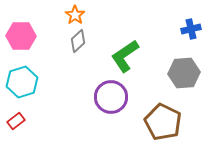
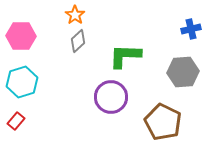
green L-shape: rotated 36 degrees clockwise
gray hexagon: moved 1 px left, 1 px up
red rectangle: rotated 12 degrees counterclockwise
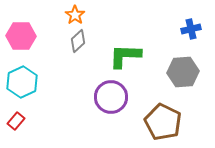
cyan hexagon: rotated 8 degrees counterclockwise
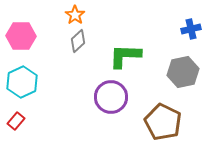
gray hexagon: rotated 8 degrees counterclockwise
